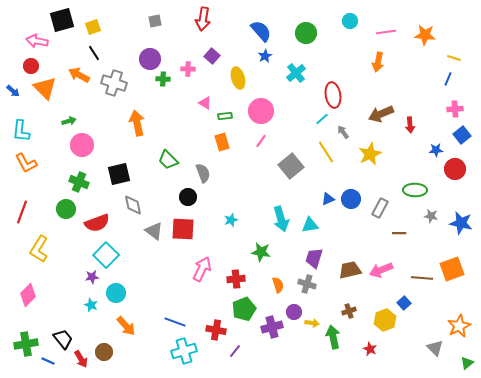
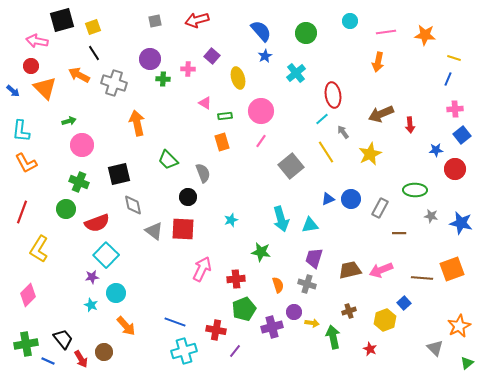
red arrow at (203, 19): moved 6 px left, 1 px down; rotated 65 degrees clockwise
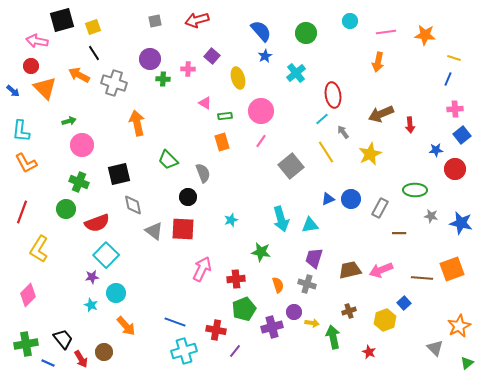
red star at (370, 349): moved 1 px left, 3 px down
blue line at (48, 361): moved 2 px down
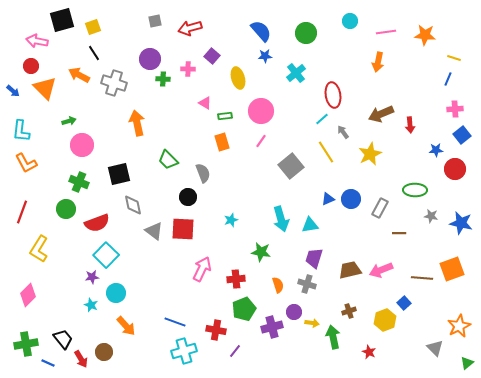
red arrow at (197, 20): moved 7 px left, 8 px down
blue star at (265, 56): rotated 24 degrees clockwise
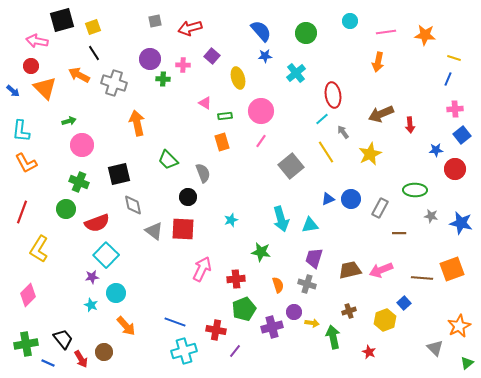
pink cross at (188, 69): moved 5 px left, 4 px up
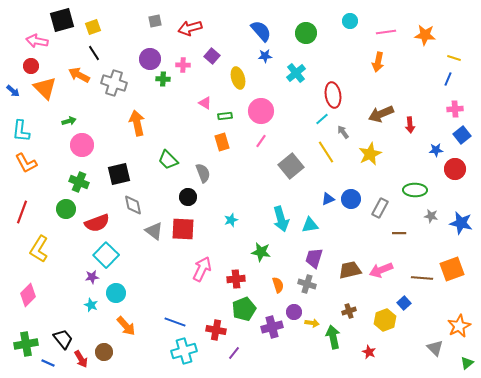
purple line at (235, 351): moved 1 px left, 2 px down
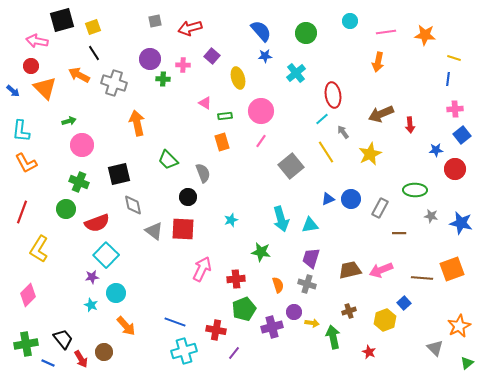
blue line at (448, 79): rotated 16 degrees counterclockwise
purple trapezoid at (314, 258): moved 3 px left
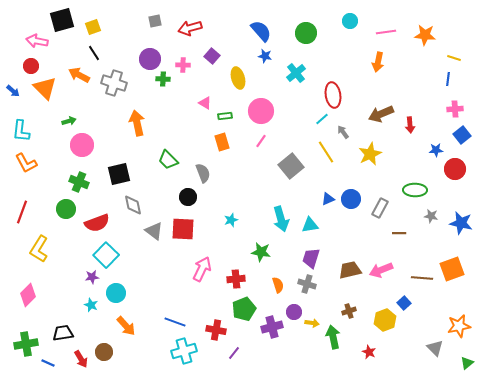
blue star at (265, 56): rotated 16 degrees clockwise
orange star at (459, 326): rotated 15 degrees clockwise
black trapezoid at (63, 339): moved 6 px up; rotated 60 degrees counterclockwise
